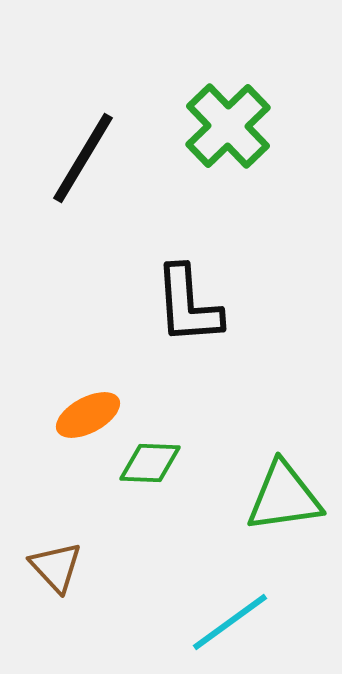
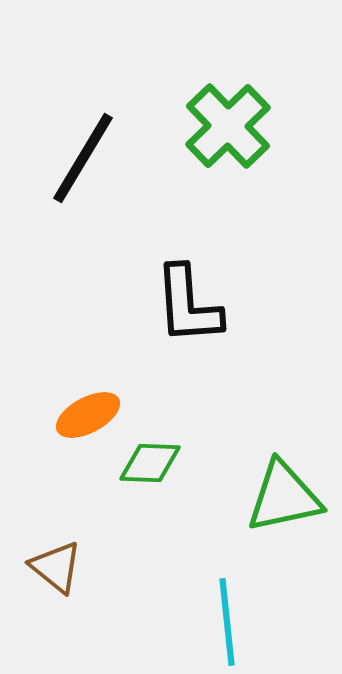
green triangle: rotated 4 degrees counterclockwise
brown triangle: rotated 8 degrees counterclockwise
cyan line: moved 3 px left; rotated 60 degrees counterclockwise
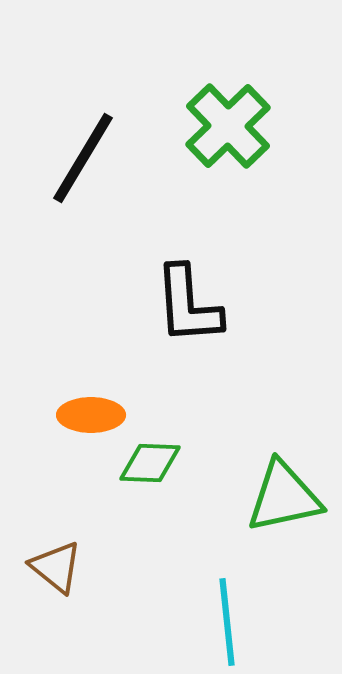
orange ellipse: moved 3 px right; rotated 28 degrees clockwise
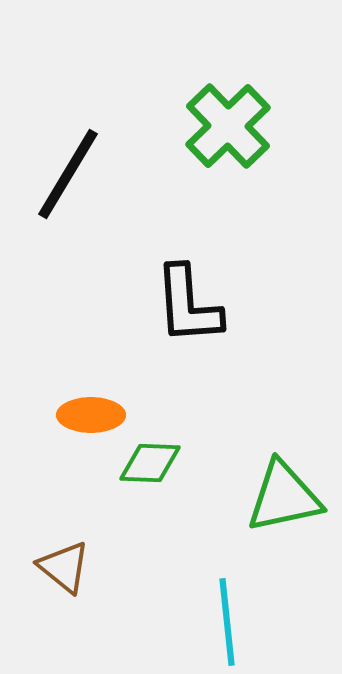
black line: moved 15 px left, 16 px down
brown triangle: moved 8 px right
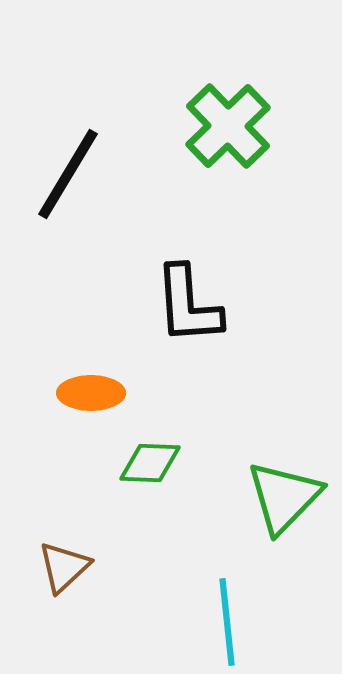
orange ellipse: moved 22 px up
green triangle: rotated 34 degrees counterclockwise
brown triangle: rotated 38 degrees clockwise
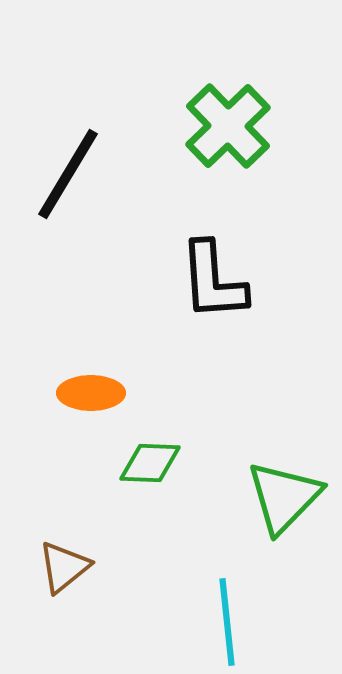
black L-shape: moved 25 px right, 24 px up
brown triangle: rotated 4 degrees clockwise
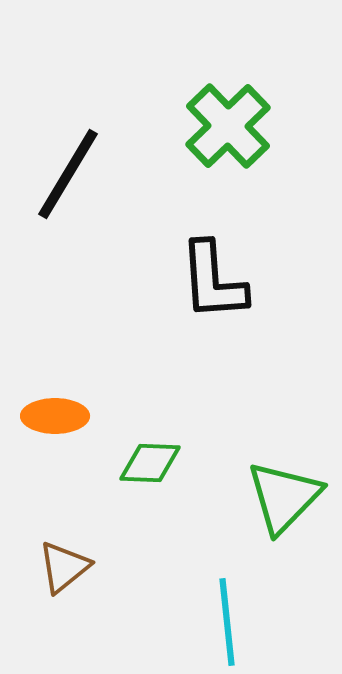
orange ellipse: moved 36 px left, 23 px down
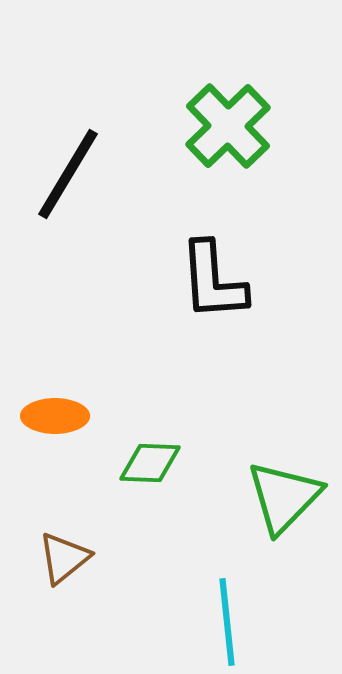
brown triangle: moved 9 px up
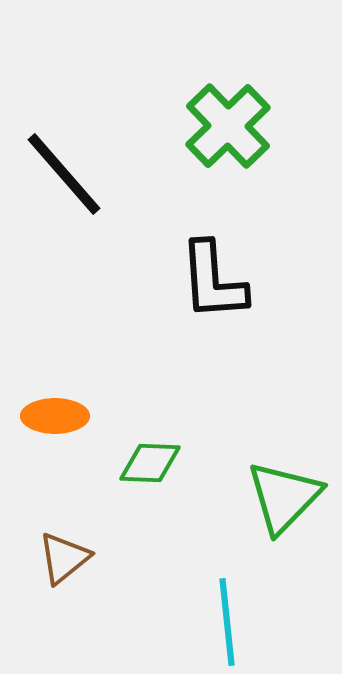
black line: moved 4 px left; rotated 72 degrees counterclockwise
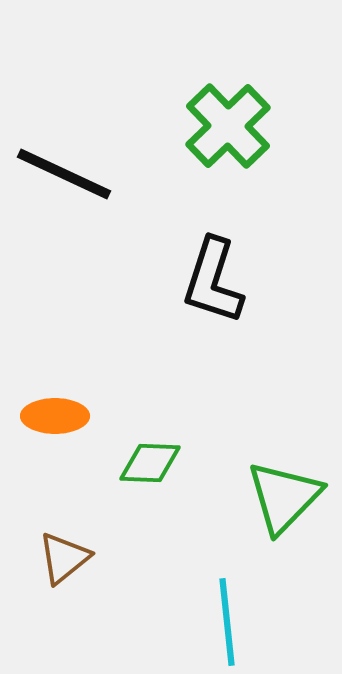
black line: rotated 24 degrees counterclockwise
black L-shape: rotated 22 degrees clockwise
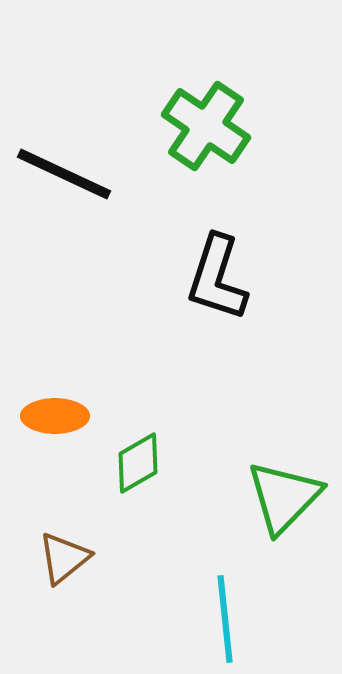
green cross: moved 22 px left; rotated 12 degrees counterclockwise
black L-shape: moved 4 px right, 3 px up
green diamond: moved 12 px left; rotated 32 degrees counterclockwise
cyan line: moved 2 px left, 3 px up
